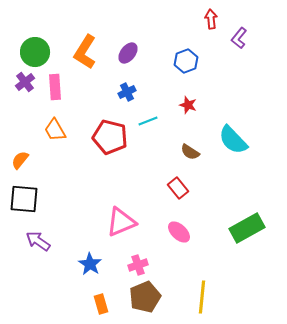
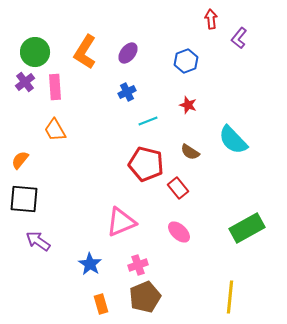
red pentagon: moved 36 px right, 27 px down
yellow line: moved 28 px right
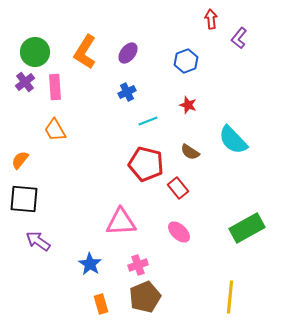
pink triangle: rotated 20 degrees clockwise
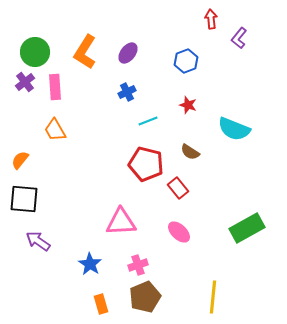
cyan semicircle: moved 1 px right, 11 px up; rotated 24 degrees counterclockwise
yellow line: moved 17 px left
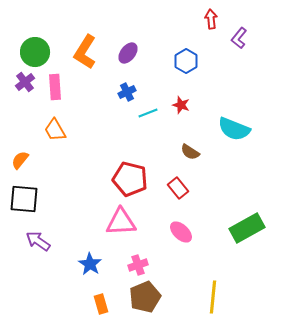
blue hexagon: rotated 10 degrees counterclockwise
red star: moved 7 px left
cyan line: moved 8 px up
red pentagon: moved 16 px left, 15 px down
pink ellipse: moved 2 px right
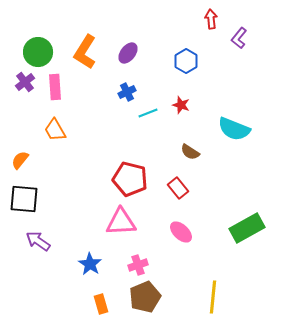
green circle: moved 3 px right
